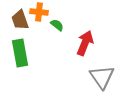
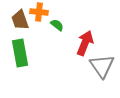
gray triangle: moved 11 px up
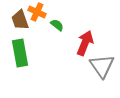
orange cross: moved 2 px left; rotated 18 degrees clockwise
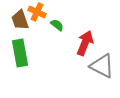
gray triangle: rotated 28 degrees counterclockwise
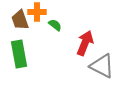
orange cross: rotated 24 degrees counterclockwise
green semicircle: moved 2 px left
green rectangle: moved 1 px left, 1 px down
